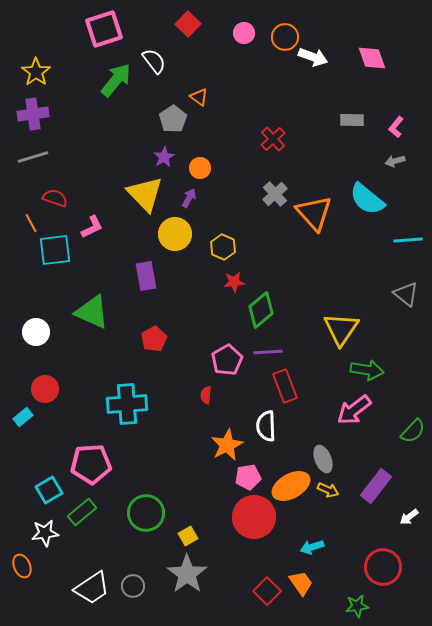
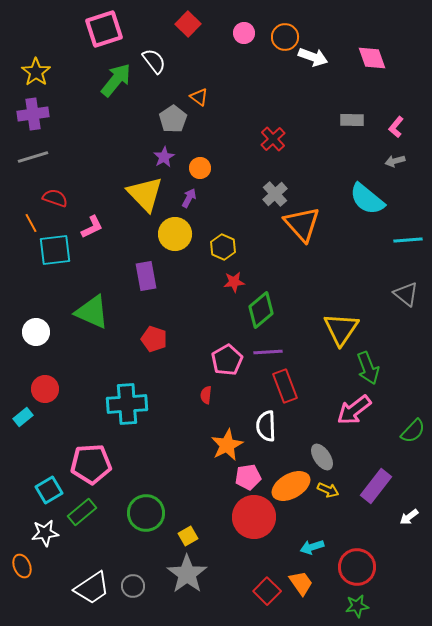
orange triangle at (314, 213): moved 12 px left, 11 px down
red pentagon at (154, 339): rotated 25 degrees counterclockwise
green arrow at (367, 370): moved 1 px right, 2 px up; rotated 60 degrees clockwise
gray ellipse at (323, 459): moved 1 px left, 2 px up; rotated 12 degrees counterclockwise
red circle at (383, 567): moved 26 px left
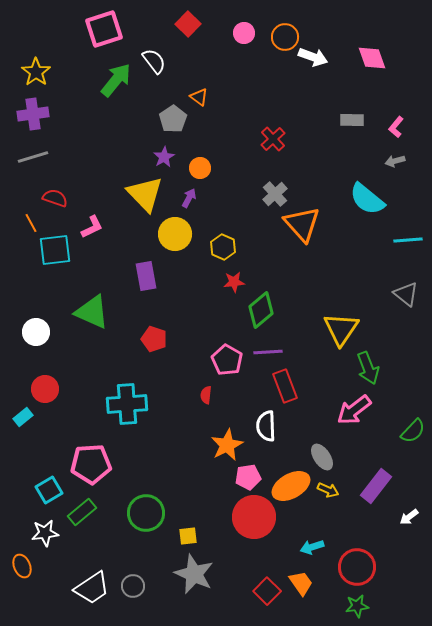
pink pentagon at (227, 360): rotated 12 degrees counterclockwise
yellow square at (188, 536): rotated 24 degrees clockwise
gray star at (187, 574): moved 7 px right; rotated 12 degrees counterclockwise
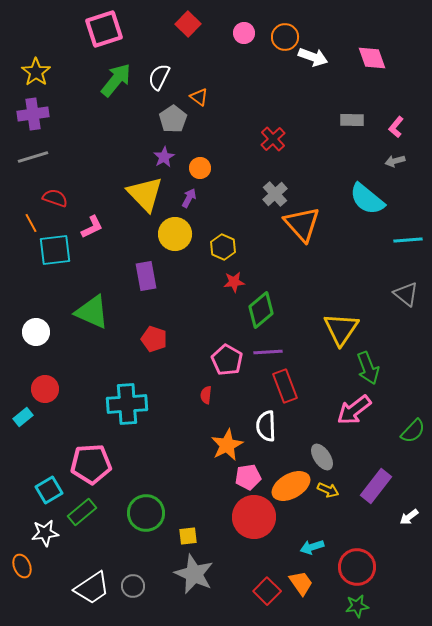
white semicircle at (154, 61): moved 5 px right, 16 px down; rotated 116 degrees counterclockwise
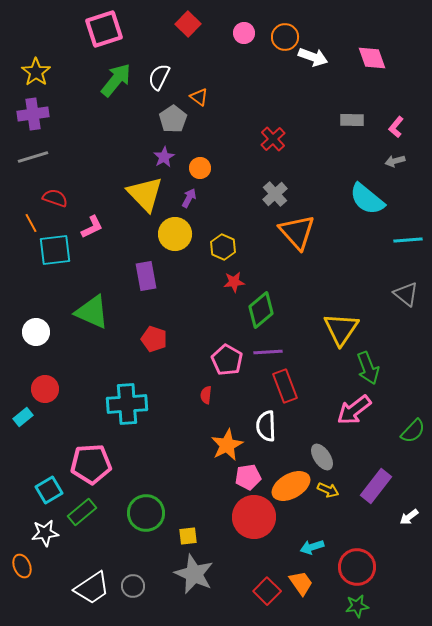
orange triangle at (302, 224): moved 5 px left, 8 px down
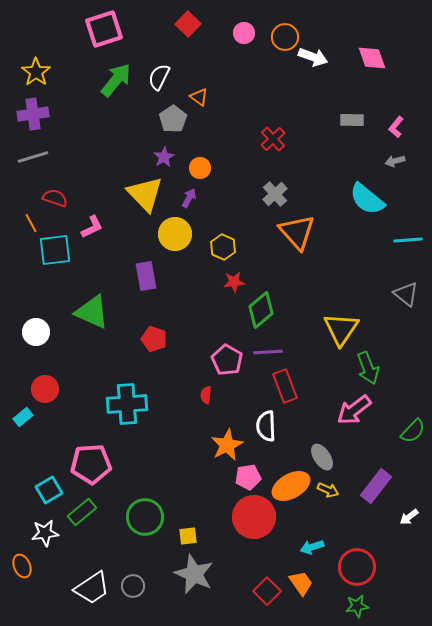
green circle at (146, 513): moved 1 px left, 4 px down
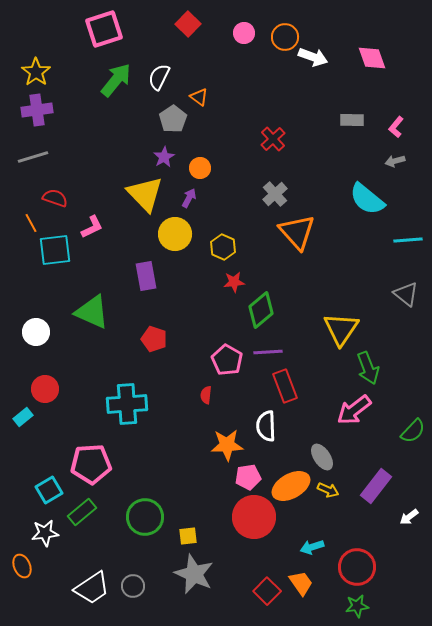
purple cross at (33, 114): moved 4 px right, 4 px up
orange star at (227, 445): rotated 24 degrees clockwise
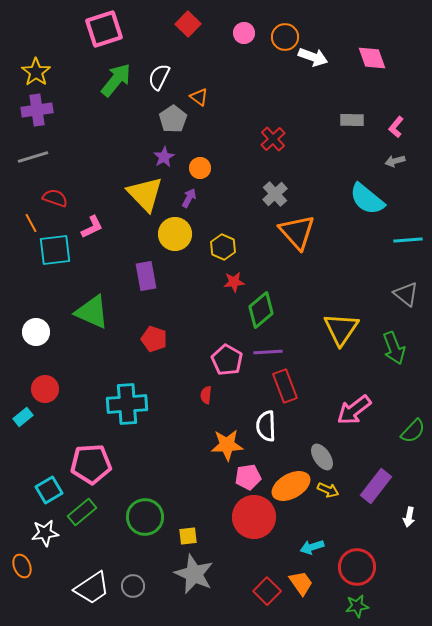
green arrow at (368, 368): moved 26 px right, 20 px up
white arrow at (409, 517): rotated 42 degrees counterclockwise
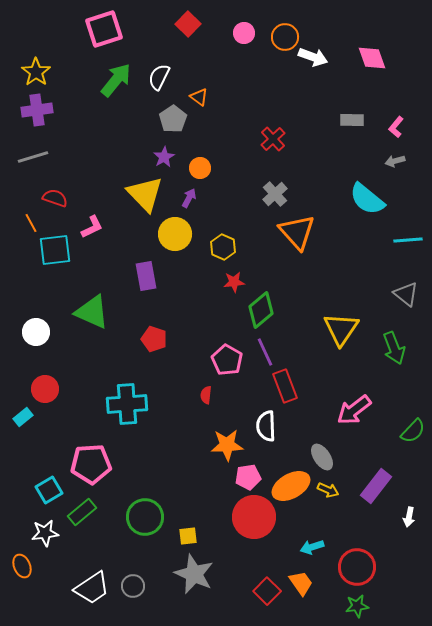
purple line at (268, 352): moved 3 px left; rotated 68 degrees clockwise
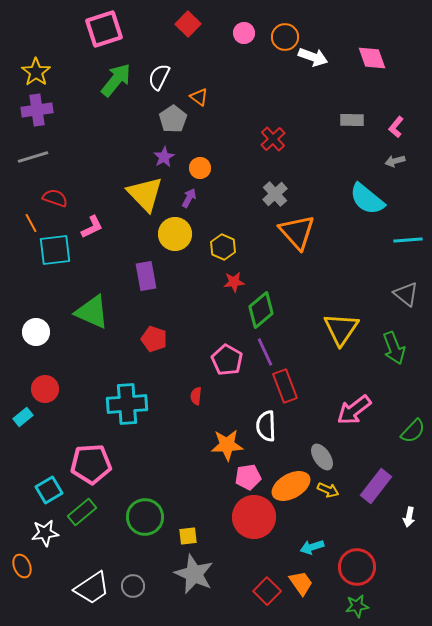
red semicircle at (206, 395): moved 10 px left, 1 px down
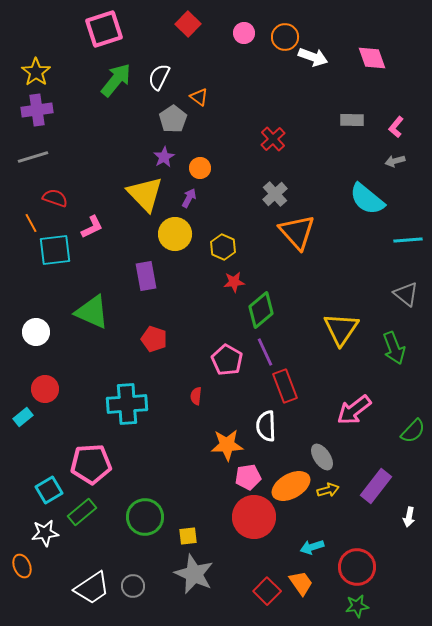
yellow arrow at (328, 490): rotated 40 degrees counterclockwise
